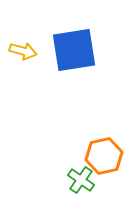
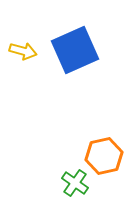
blue square: moved 1 px right; rotated 15 degrees counterclockwise
green cross: moved 6 px left, 3 px down
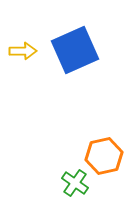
yellow arrow: rotated 16 degrees counterclockwise
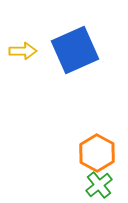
orange hexagon: moved 7 px left, 3 px up; rotated 18 degrees counterclockwise
green cross: moved 24 px right, 2 px down; rotated 16 degrees clockwise
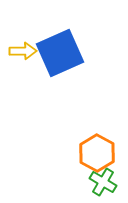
blue square: moved 15 px left, 3 px down
green cross: moved 4 px right, 3 px up; rotated 20 degrees counterclockwise
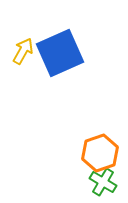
yellow arrow: rotated 60 degrees counterclockwise
orange hexagon: moved 3 px right; rotated 12 degrees clockwise
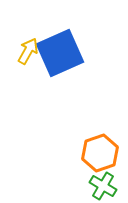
yellow arrow: moved 5 px right
green cross: moved 4 px down
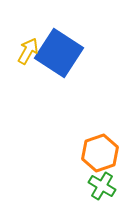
blue square: moved 1 px left; rotated 33 degrees counterclockwise
green cross: moved 1 px left
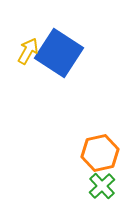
orange hexagon: rotated 6 degrees clockwise
green cross: rotated 16 degrees clockwise
